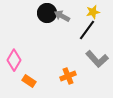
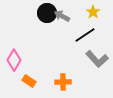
yellow star: rotated 24 degrees counterclockwise
black line: moved 2 px left, 5 px down; rotated 20 degrees clockwise
orange cross: moved 5 px left, 6 px down; rotated 21 degrees clockwise
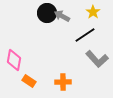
pink diamond: rotated 20 degrees counterclockwise
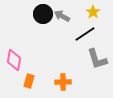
black circle: moved 4 px left, 1 px down
black line: moved 1 px up
gray L-shape: rotated 25 degrees clockwise
orange rectangle: rotated 72 degrees clockwise
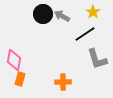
orange rectangle: moved 9 px left, 2 px up
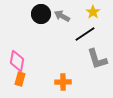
black circle: moved 2 px left
pink diamond: moved 3 px right, 1 px down
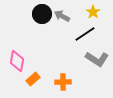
black circle: moved 1 px right
gray L-shape: rotated 40 degrees counterclockwise
orange rectangle: moved 13 px right; rotated 32 degrees clockwise
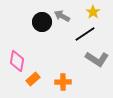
black circle: moved 8 px down
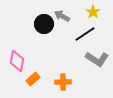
black circle: moved 2 px right, 2 px down
